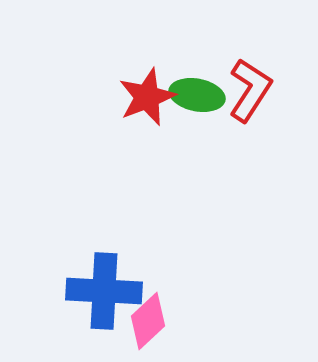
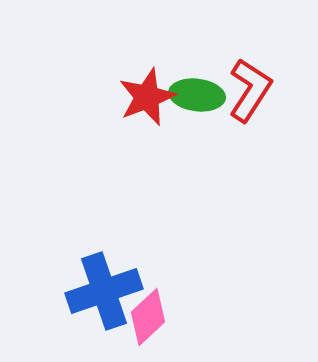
green ellipse: rotated 4 degrees counterclockwise
blue cross: rotated 22 degrees counterclockwise
pink diamond: moved 4 px up
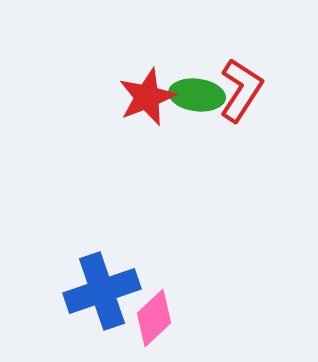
red L-shape: moved 9 px left
blue cross: moved 2 px left
pink diamond: moved 6 px right, 1 px down
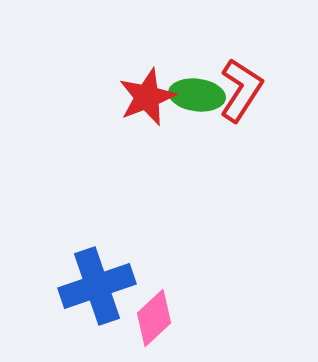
blue cross: moved 5 px left, 5 px up
